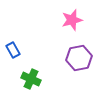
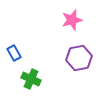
blue rectangle: moved 1 px right, 3 px down
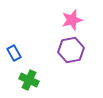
purple hexagon: moved 8 px left, 8 px up
green cross: moved 2 px left, 1 px down
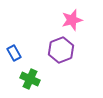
purple hexagon: moved 10 px left; rotated 10 degrees counterclockwise
green cross: moved 1 px right, 1 px up
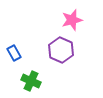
purple hexagon: rotated 15 degrees counterclockwise
green cross: moved 1 px right, 2 px down
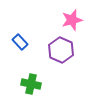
blue rectangle: moved 6 px right, 11 px up; rotated 14 degrees counterclockwise
green cross: moved 3 px down; rotated 12 degrees counterclockwise
